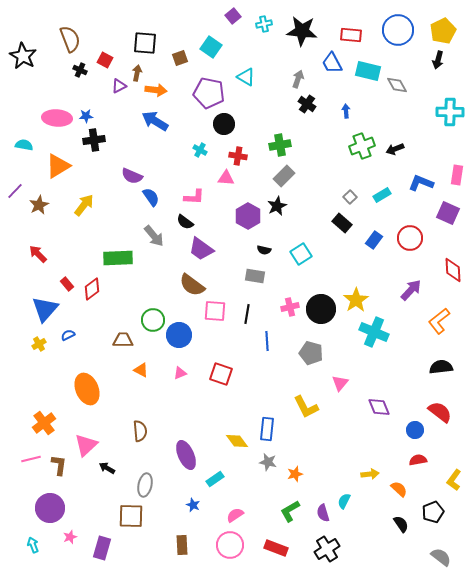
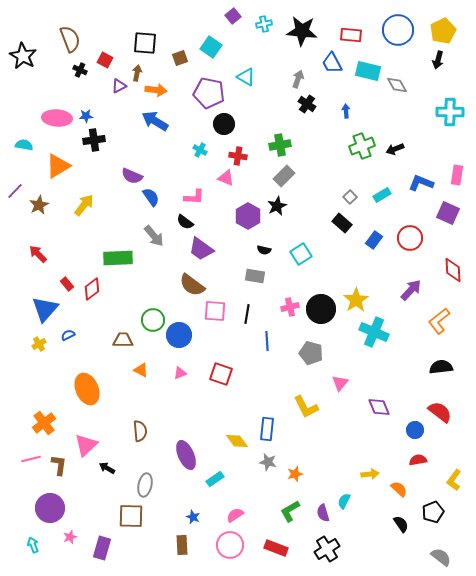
pink triangle at (226, 178): rotated 18 degrees clockwise
blue star at (193, 505): moved 12 px down
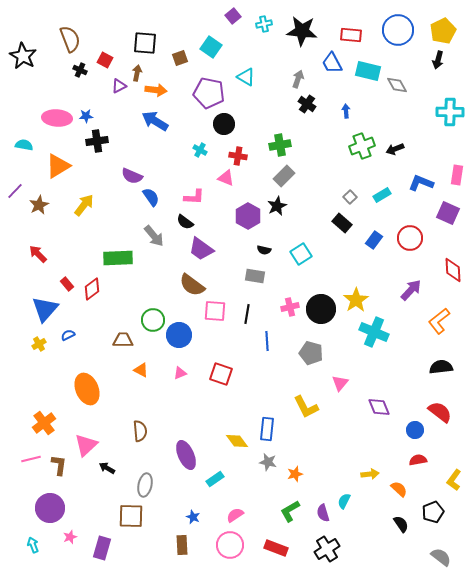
black cross at (94, 140): moved 3 px right, 1 px down
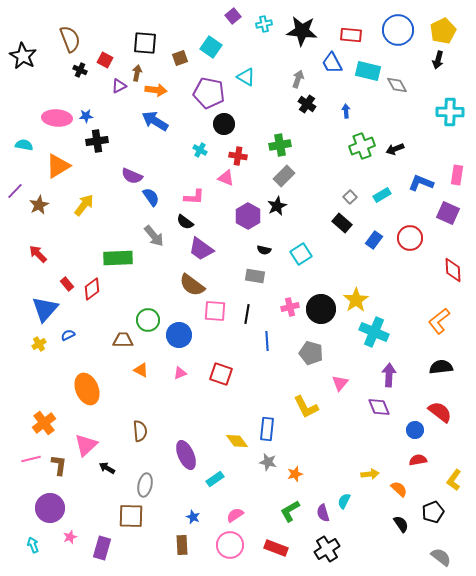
purple arrow at (411, 290): moved 22 px left, 85 px down; rotated 40 degrees counterclockwise
green circle at (153, 320): moved 5 px left
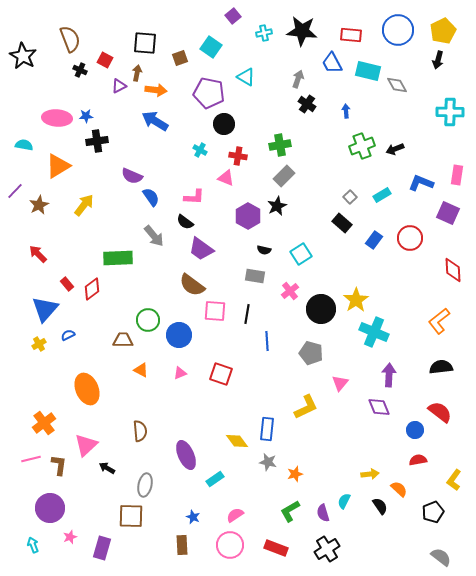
cyan cross at (264, 24): moved 9 px down
pink cross at (290, 307): moved 16 px up; rotated 24 degrees counterclockwise
yellow L-shape at (306, 407): rotated 88 degrees counterclockwise
black semicircle at (401, 524): moved 21 px left, 18 px up
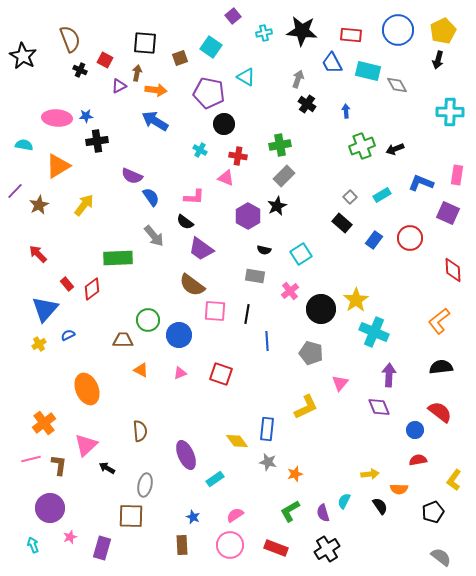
orange semicircle at (399, 489): rotated 138 degrees clockwise
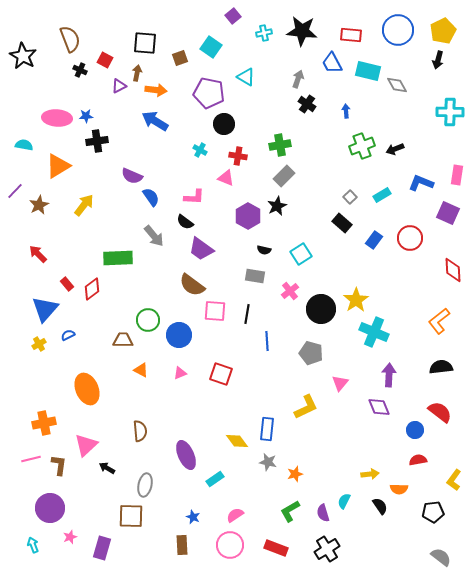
orange cross at (44, 423): rotated 25 degrees clockwise
black pentagon at (433, 512): rotated 15 degrees clockwise
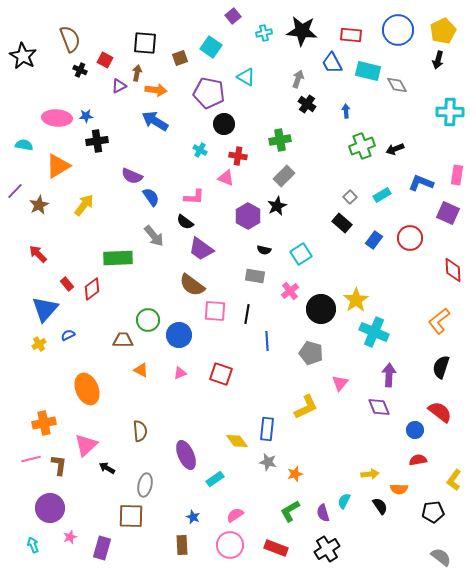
green cross at (280, 145): moved 5 px up
black semicircle at (441, 367): rotated 65 degrees counterclockwise
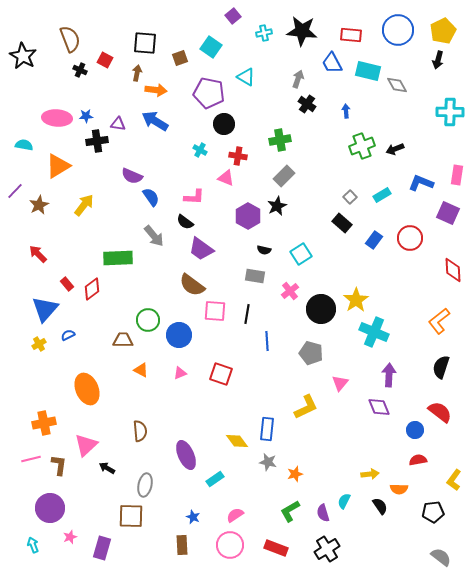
purple triangle at (119, 86): moved 1 px left, 38 px down; rotated 35 degrees clockwise
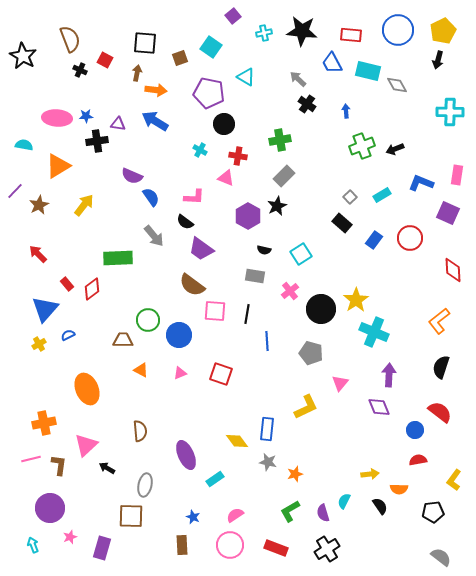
gray arrow at (298, 79): rotated 66 degrees counterclockwise
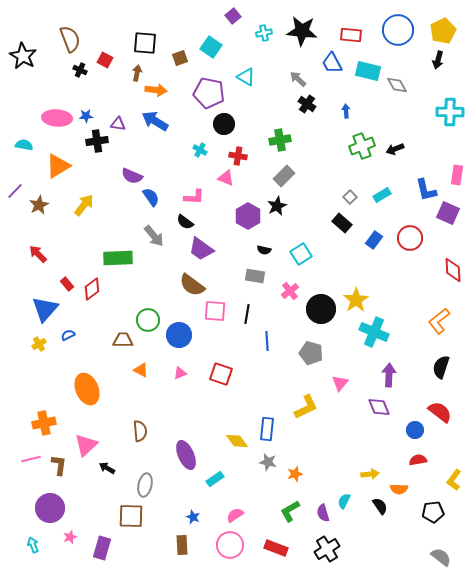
blue L-shape at (421, 183): moved 5 px right, 7 px down; rotated 125 degrees counterclockwise
